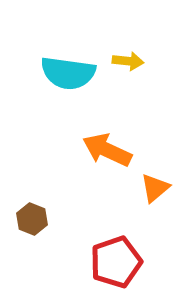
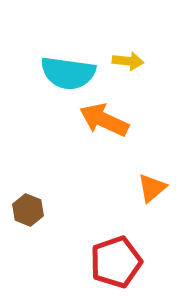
orange arrow: moved 3 px left, 30 px up
orange triangle: moved 3 px left
brown hexagon: moved 4 px left, 9 px up
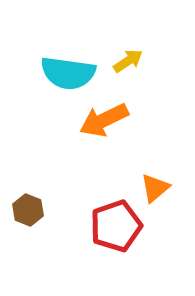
yellow arrow: rotated 40 degrees counterclockwise
orange arrow: rotated 51 degrees counterclockwise
orange triangle: moved 3 px right
red pentagon: moved 36 px up
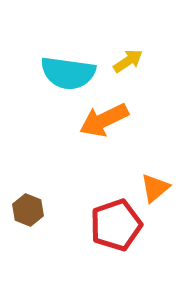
red pentagon: moved 1 px up
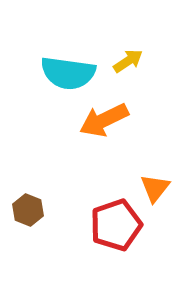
orange triangle: rotated 12 degrees counterclockwise
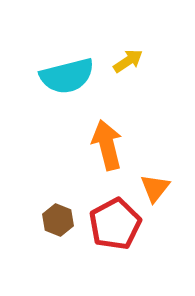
cyan semicircle: moved 1 px left, 3 px down; rotated 22 degrees counterclockwise
orange arrow: moved 3 px right, 25 px down; rotated 102 degrees clockwise
brown hexagon: moved 30 px right, 10 px down
red pentagon: moved 1 px left, 1 px up; rotated 9 degrees counterclockwise
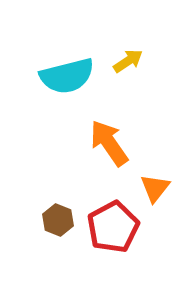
orange arrow: moved 2 px right, 2 px up; rotated 21 degrees counterclockwise
red pentagon: moved 2 px left, 3 px down
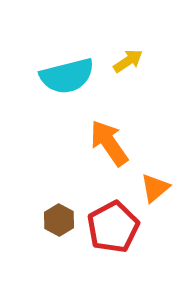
orange triangle: rotated 12 degrees clockwise
brown hexagon: moved 1 px right; rotated 8 degrees clockwise
